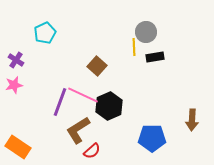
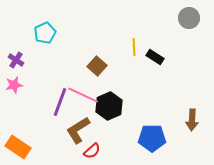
gray circle: moved 43 px right, 14 px up
black rectangle: rotated 42 degrees clockwise
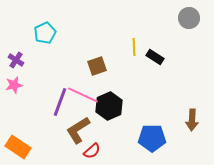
brown square: rotated 30 degrees clockwise
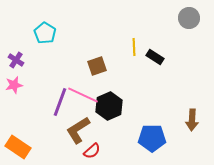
cyan pentagon: rotated 15 degrees counterclockwise
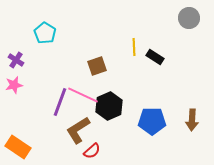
blue pentagon: moved 17 px up
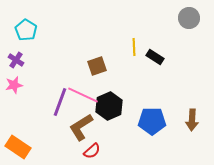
cyan pentagon: moved 19 px left, 3 px up
brown L-shape: moved 3 px right, 3 px up
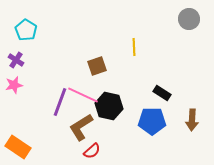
gray circle: moved 1 px down
black rectangle: moved 7 px right, 36 px down
black hexagon: rotated 24 degrees counterclockwise
